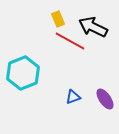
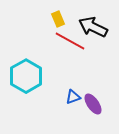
cyan hexagon: moved 3 px right, 3 px down; rotated 8 degrees counterclockwise
purple ellipse: moved 12 px left, 5 px down
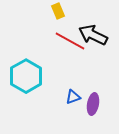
yellow rectangle: moved 8 px up
black arrow: moved 8 px down
purple ellipse: rotated 45 degrees clockwise
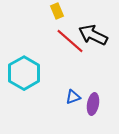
yellow rectangle: moved 1 px left
red line: rotated 12 degrees clockwise
cyan hexagon: moved 2 px left, 3 px up
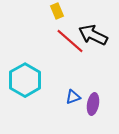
cyan hexagon: moved 1 px right, 7 px down
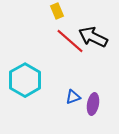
black arrow: moved 2 px down
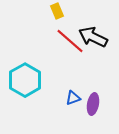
blue triangle: moved 1 px down
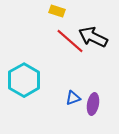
yellow rectangle: rotated 49 degrees counterclockwise
cyan hexagon: moved 1 px left
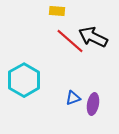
yellow rectangle: rotated 14 degrees counterclockwise
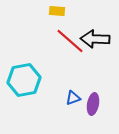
black arrow: moved 2 px right, 2 px down; rotated 24 degrees counterclockwise
cyan hexagon: rotated 20 degrees clockwise
